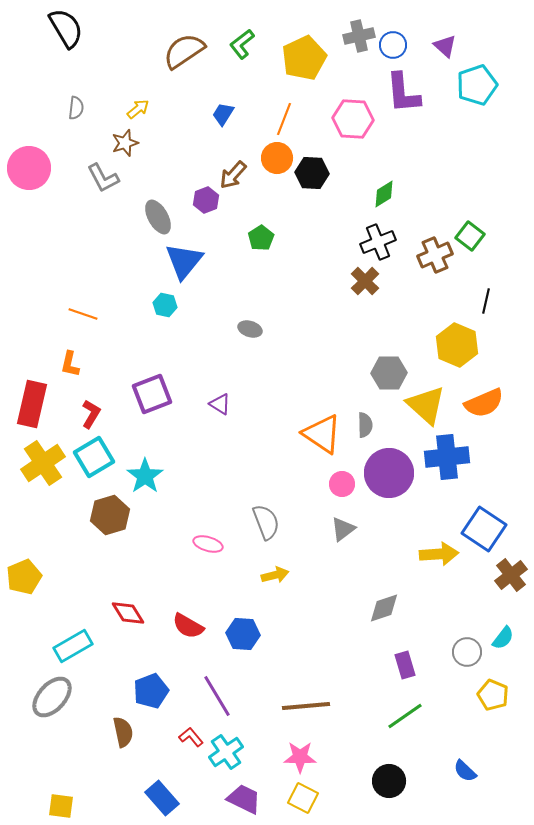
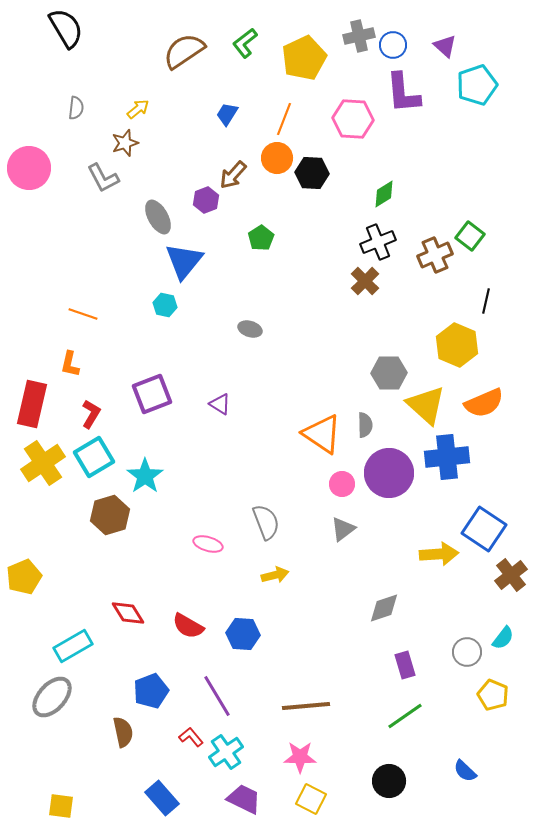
green L-shape at (242, 44): moved 3 px right, 1 px up
blue trapezoid at (223, 114): moved 4 px right
yellow square at (303, 798): moved 8 px right, 1 px down
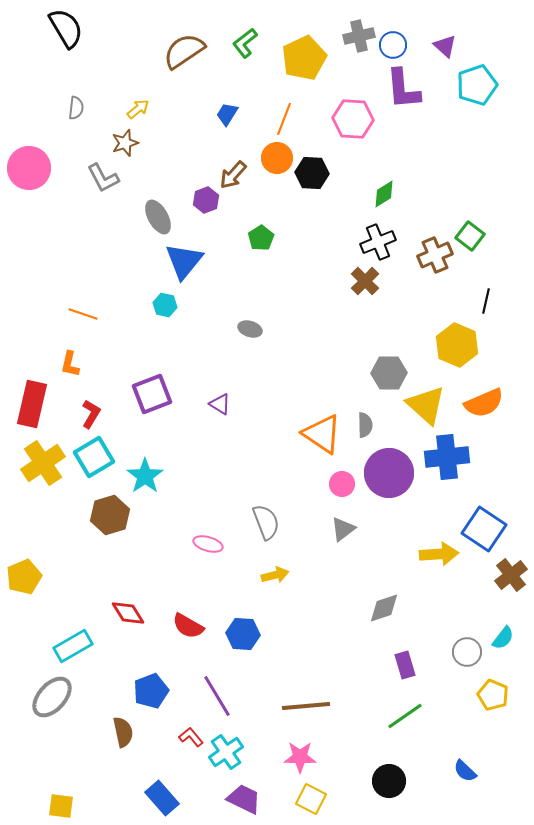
purple L-shape at (403, 93): moved 4 px up
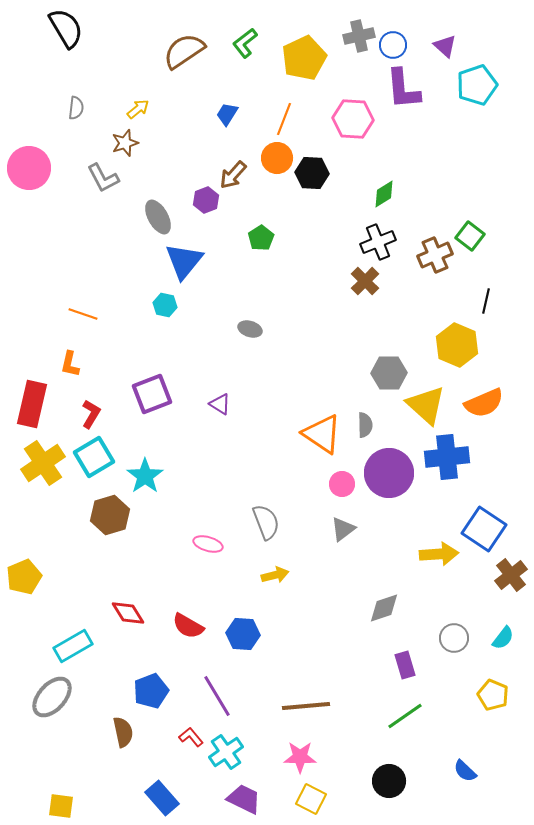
gray circle at (467, 652): moved 13 px left, 14 px up
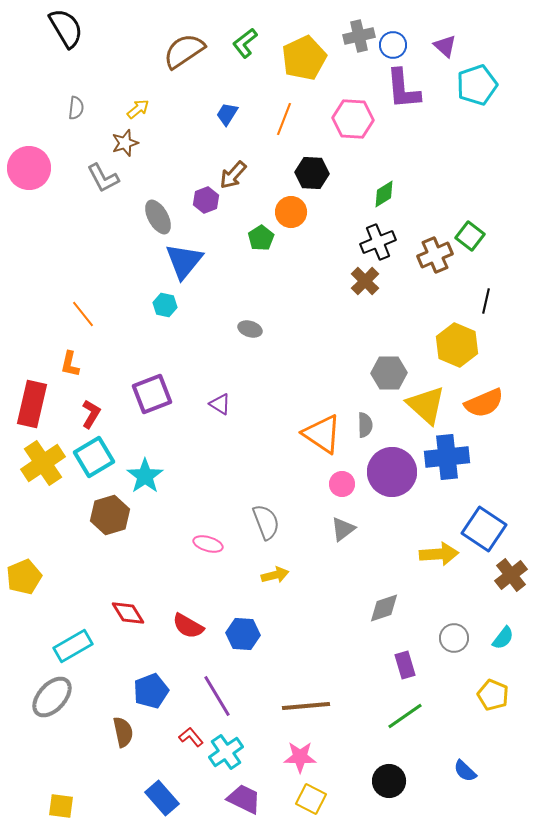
orange circle at (277, 158): moved 14 px right, 54 px down
orange line at (83, 314): rotated 32 degrees clockwise
purple circle at (389, 473): moved 3 px right, 1 px up
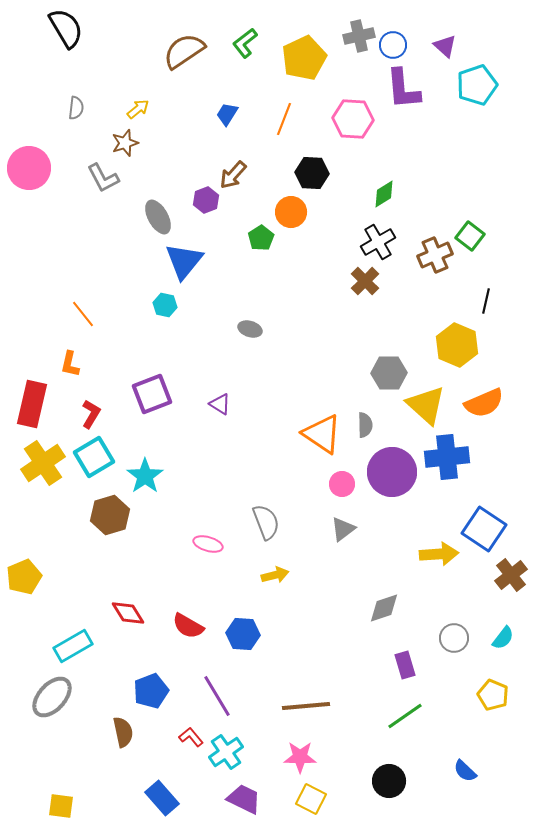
black cross at (378, 242): rotated 8 degrees counterclockwise
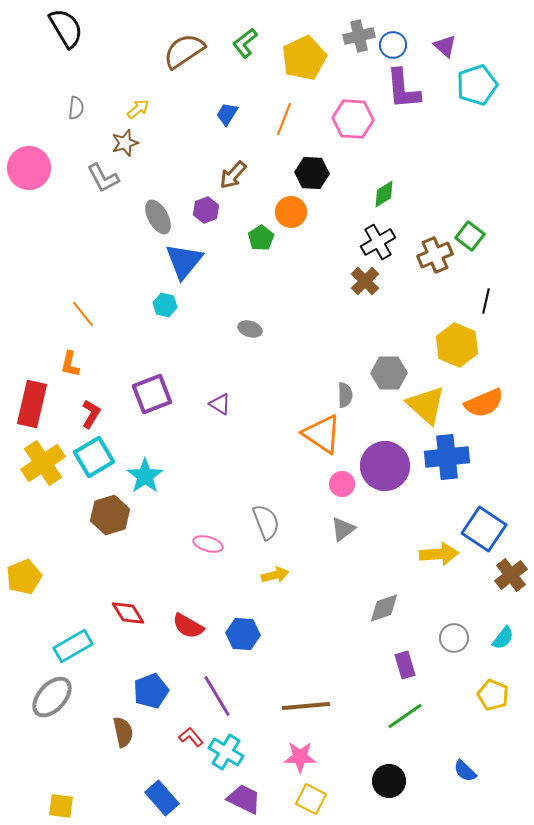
purple hexagon at (206, 200): moved 10 px down
gray semicircle at (365, 425): moved 20 px left, 30 px up
purple circle at (392, 472): moved 7 px left, 6 px up
cyan cross at (226, 752): rotated 24 degrees counterclockwise
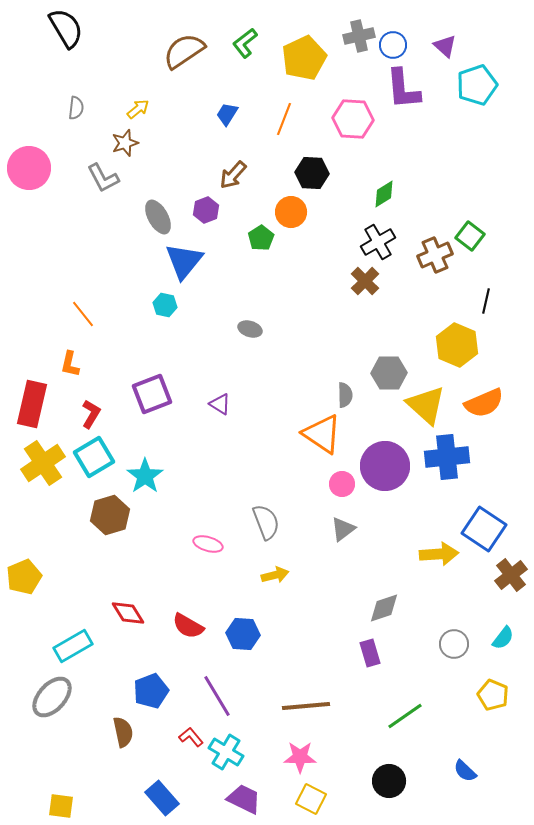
gray circle at (454, 638): moved 6 px down
purple rectangle at (405, 665): moved 35 px left, 12 px up
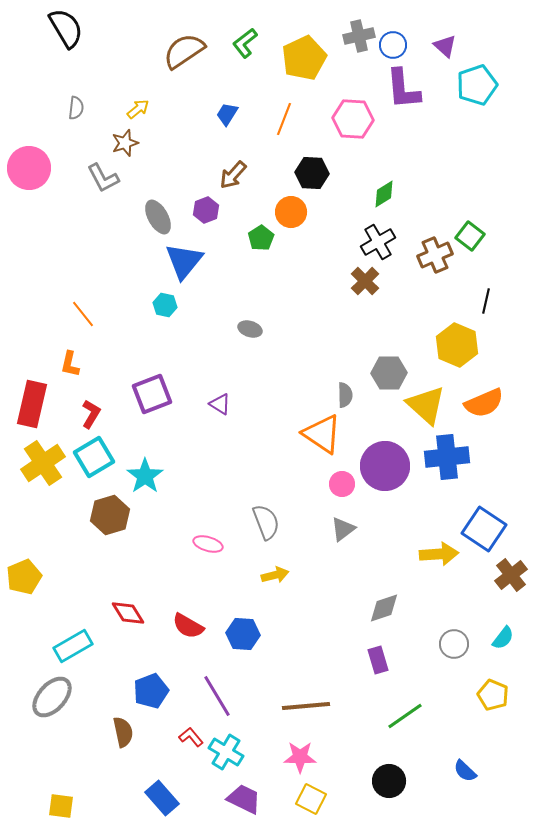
purple rectangle at (370, 653): moved 8 px right, 7 px down
